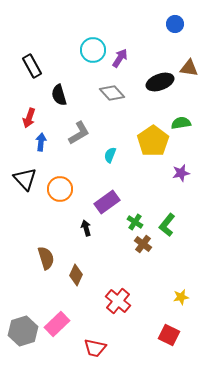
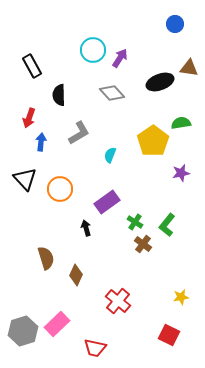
black semicircle: rotated 15 degrees clockwise
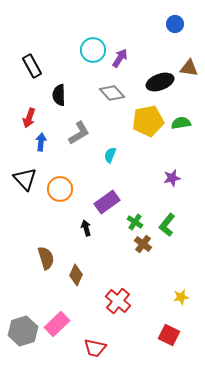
yellow pentagon: moved 5 px left, 20 px up; rotated 24 degrees clockwise
purple star: moved 9 px left, 5 px down
